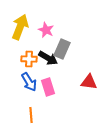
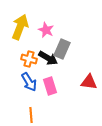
orange cross: rotated 14 degrees clockwise
pink rectangle: moved 2 px right, 1 px up
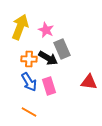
gray rectangle: rotated 48 degrees counterclockwise
orange cross: rotated 14 degrees counterclockwise
pink rectangle: moved 1 px left
orange line: moved 2 px left, 3 px up; rotated 56 degrees counterclockwise
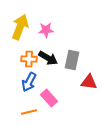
pink star: rotated 28 degrees counterclockwise
gray rectangle: moved 10 px right, 11 px down; rotated 36 degrees clockwise
blue arrow: rotated 60 degrees clockwise
pink rectangle: moved 12 px down; rotated 24 degrees counterclockwise
orange line: rotated 42 degrees counterclockwise
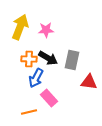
blue arrow: moved 7 px right, 4 px up
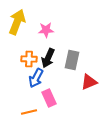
yellow arrow: moved 3 px left, 5 px up
black arrow: rotated 84 degrees clockwise
red triangle: rotated 30 degrees counterclockwise
pink rectangle: rotated 18 degrees clockwise
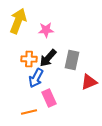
yellow arrow: moved 1 px right, 1 px up
black arrow: rotated 18 degrees clockwise
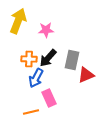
red triangle: moved 3 px left, 7 px up
orange line: moved 2 px right
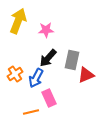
orange cross: moved 14 px left, 15 px down; rotated 35 degrees counterclockwise
